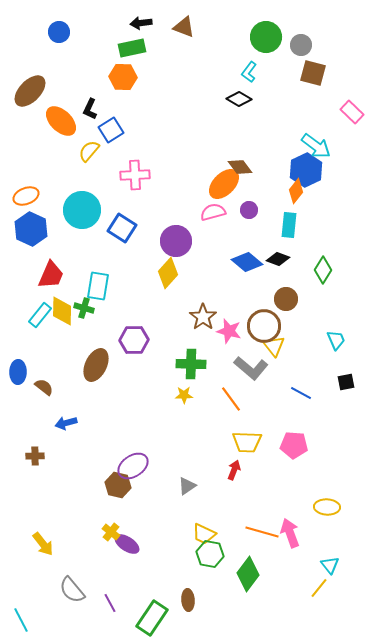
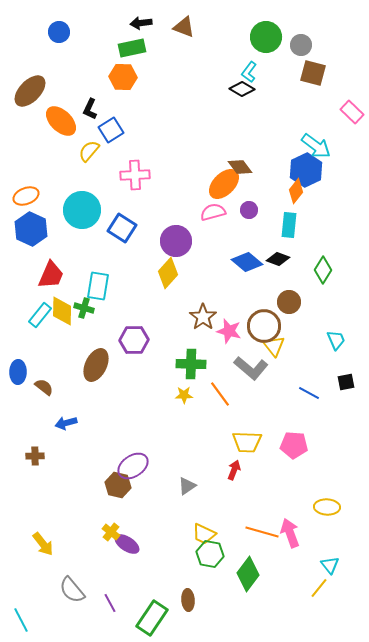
black diamond at (239, 99): moved 3 px right, 10 px up
brown circle at (286, 299): moved 3 px right, 3 px down
blue line at (301, 393): moved 8 px right
orange line at (231, 399): moved 11 px left, 5 px up
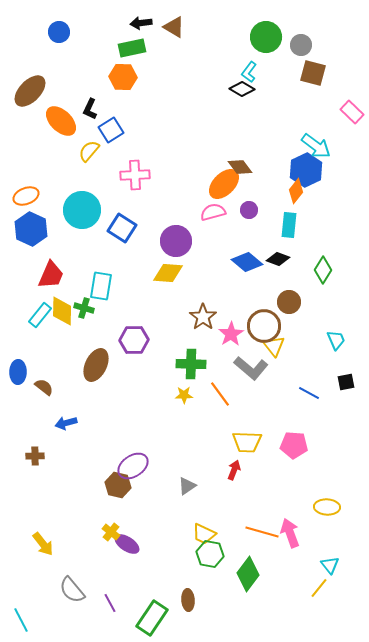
brown triangle at (184, 27): moved 10 px left; rotated 10 degrees clockwise
yellow diamond at (168, 273): rotated 52 degrees clockwise
cyan rectangle at (98, 286): moved 3 px right
pink star at (229, 331): moved 2 px right, 3 px down; rotated 25 degrees clockwise
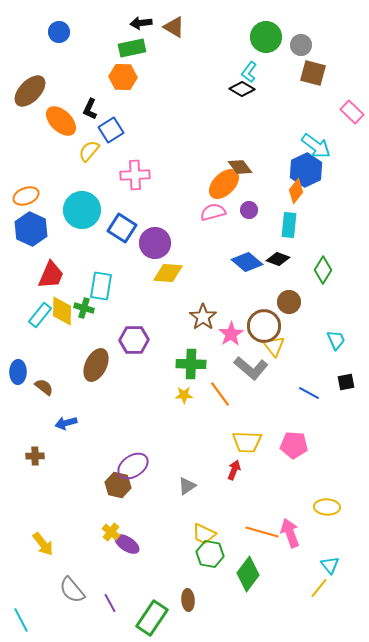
purple circle at (176, 241): moved 21 px left, 2 px down
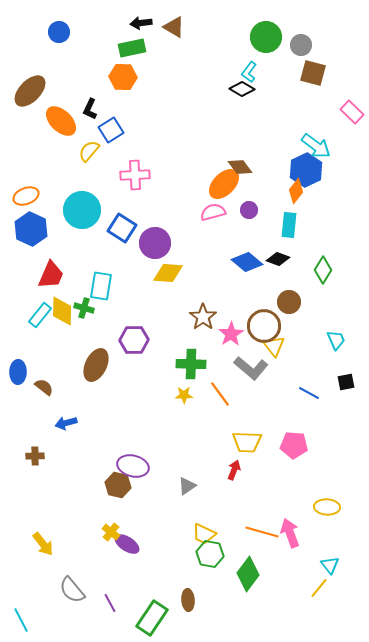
purple ellipse at (133, 466): rotated 48 degrees clockwise
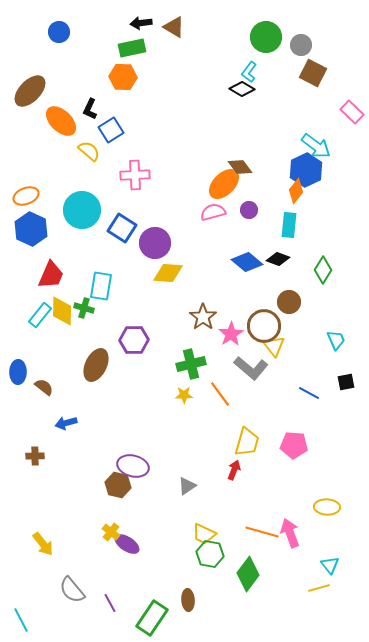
brown square at (313, 73): rotated 12 degrees clockwise
yellow semicircle at (89, 151): rotated 90 degrees clockwise
green cross at (191, 364): rotated 16 degrees counterclockwise
yellow trapezoid at (247, 442): rotated 76 degrees counterclockwise
yellow line at (319, 588): rotated 35 degrees clockwise
